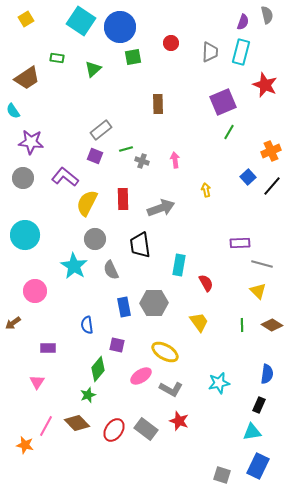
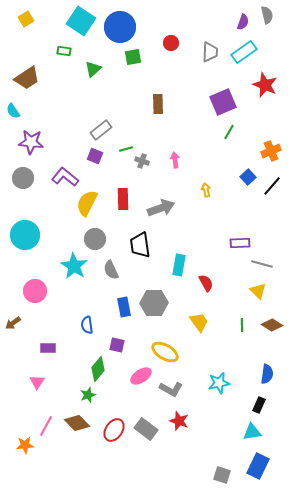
cyan rectangle at (241, 52): moved 3 px right; rotated 40 degrees clockwise
green rectangle at (57, 58): moved 7 px right, 7 px up
orange star at (25, 445): rotated 18 degrees counterclockwise
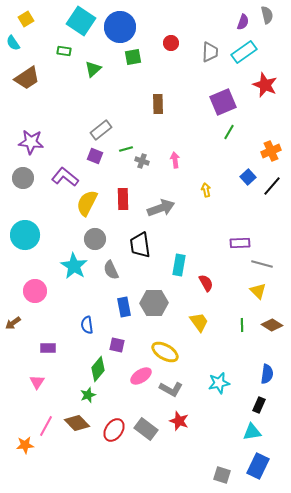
cyan semicircle at (13, 111): moved 68 px up
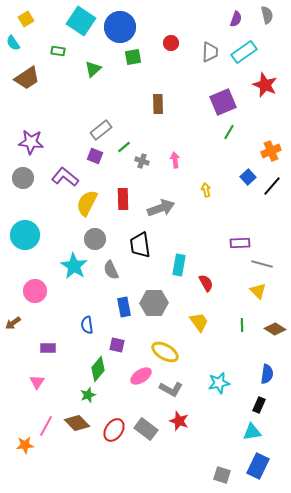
purple semicircle at (243, 22): moved 7 px left, 3 px up
green rectangle at (64, 51): moved 6 px left
green line at (126, 149): moved 2 px left, 2 px up; rotated 24 degrees counterclockwise
brown diamond at (272, 325): moved 3 px right, 4 px down
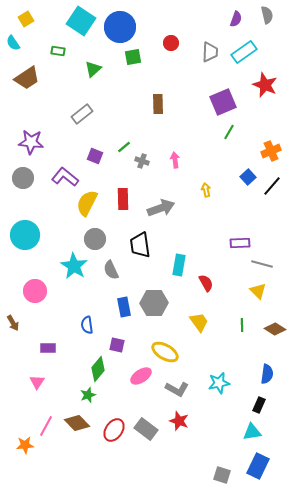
gray rectangle at (101, 130): moved 19 px left, 16 px up
brown arrow at (13, 323): rotated 84 degrees counterclockwise
gray L-shape at (171, 389): moved 6 px right
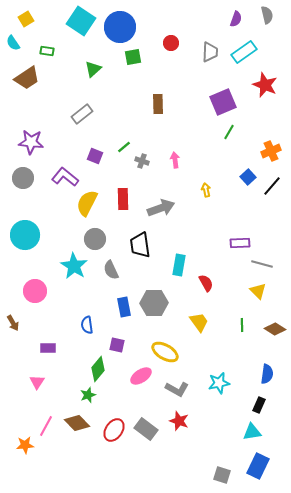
green rectangle at (58, 51): moved 11 px left
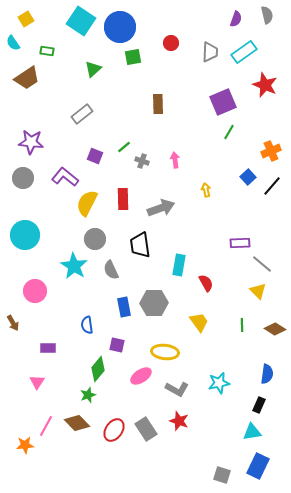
gray line at (262, 264): rotated 25 degrees clockwise
yellow ellipse at (165, 352): rotated 24 degrees counterclockwise
gray rectangle at (146, 429): rotated 20 degrees clockwise
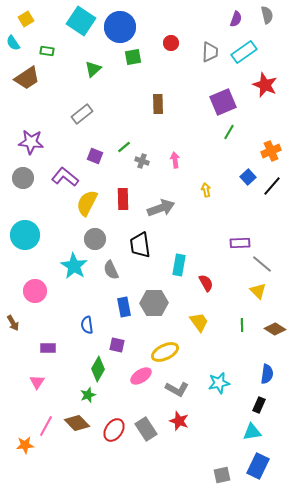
yellow ellipse at (165, 352): rotated 32 degrees counterclockwise
green diamond at (98, 369): rotated 10 degrees counterclockwise
gray square at (222, 475): rotated 30 degrees counterclockwise
